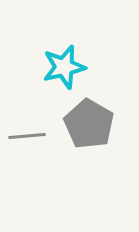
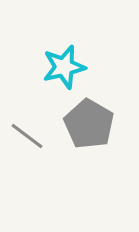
gray line: rotated 42 degrees clockwise
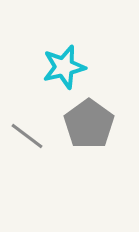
gray pentagon: rotated 6 degrees clockwise
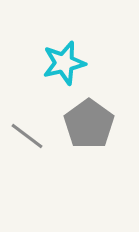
cyan star: moved 4 px up
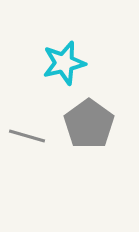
gray line: rotated 21 degrees counterclockwise
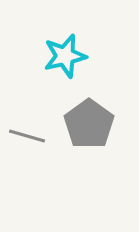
cyan star: moved 1 px right, 7 px up
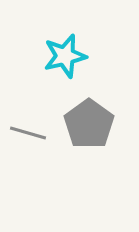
gray line: moved 1 px right, 3 px up
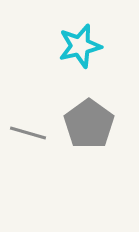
cyan star: moved 15 px right, 10 px up
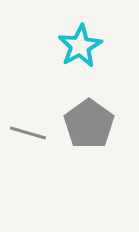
cyan star: rotated 15 degrees counterclockwise
